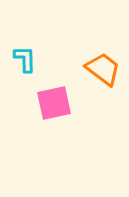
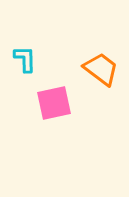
orange trapezoid: moved 2 px left
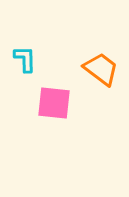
pink square: rotated 18 degrees clockwise
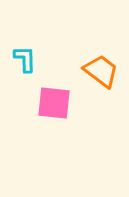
orange trapezoid: moved 2 px down
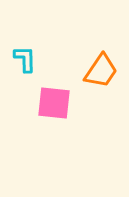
orange trapezoid: rotated 87 degrees clockwise
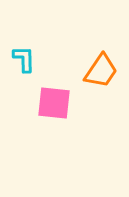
cyan L-shape: moved 1 px left
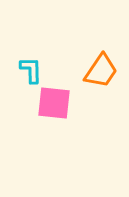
cyan L-shape: moved 7 px right, 11 px down
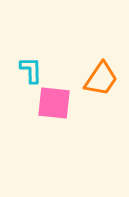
orange trapezoid: moved 8 px down
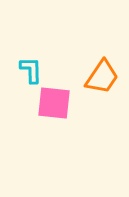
orange trapezoid: moved 1 px right, 2 px up
